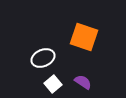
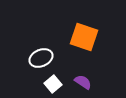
white ellipse: moved 2 px left
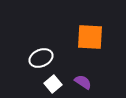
orange square: moved 6 px right; rotated 16 degrees counterclockwise
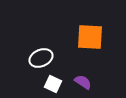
white square: rotated 24 degrees counterclockwise
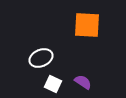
orange square: moved 3 px left, 12 px up
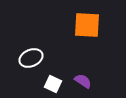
white ellipse: moved 10 px left
purple semicircle: moved 1 px up
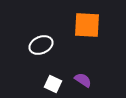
white ellipse: moved 10 px right, 13 px up
purple semicircle: moved 1 px up
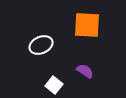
purple semicircle: moved 2 px right, 9 px up
white square: moved 1 px right, 1 px down; rotated 12 degrees clockwise
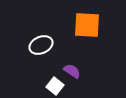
purple semicircle: moved 13 px left
white square: moved 1 px right, 1 px down
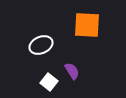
purple semicircle: rotated 24 degrees clockwise
white square: moved 6 px left, 4 px up
